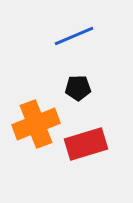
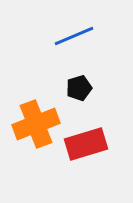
black pentagon: moved 1 px right; rotated 15 degrees counterclockwise
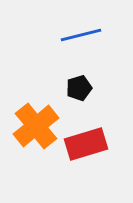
blue line: moved 7 px right, 1 px up; rotated 9 degrees clockwise
orange cross: moved 2 px down; rotated 18 degrees counterclockwise
